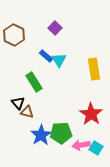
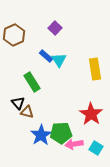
brown hexagon: rotated 10 degrees clockwise
yellow rectangle: moved 1 px right
green rectangle: moved 2 px left
pink arrow: moved 7 px left, 1 px up
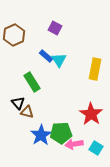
purple square: rotated 16 degrees counterclockwise
yellow rectangle: rotated 20 degrees clockwise
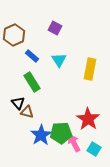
blue rectangle: moved 14 px left
yellow rectangle: moved 5 px left
red star: moved 3 px left, 5 px down
pink arrow: moved 1 px up; rotated 72 degrees clockwise
cyan square: moved 2 px left, 1 px down
